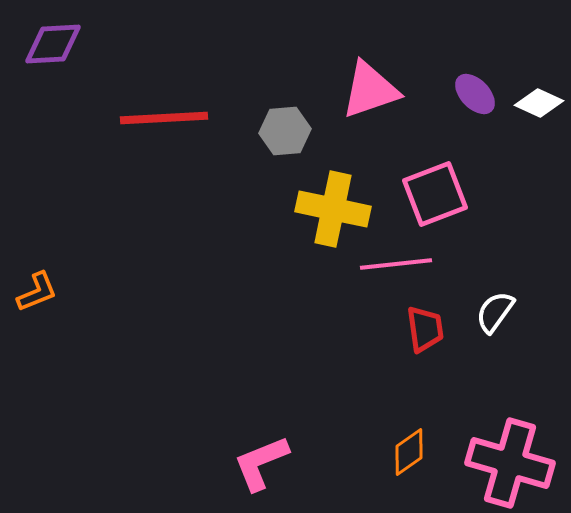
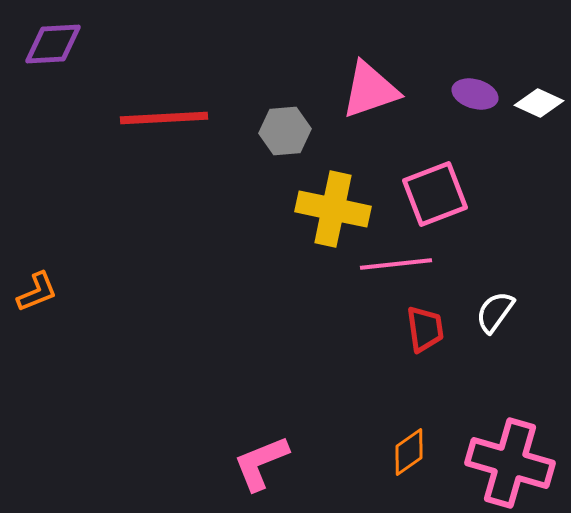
purple ellipse: rotated 30 degrees counterclockwise
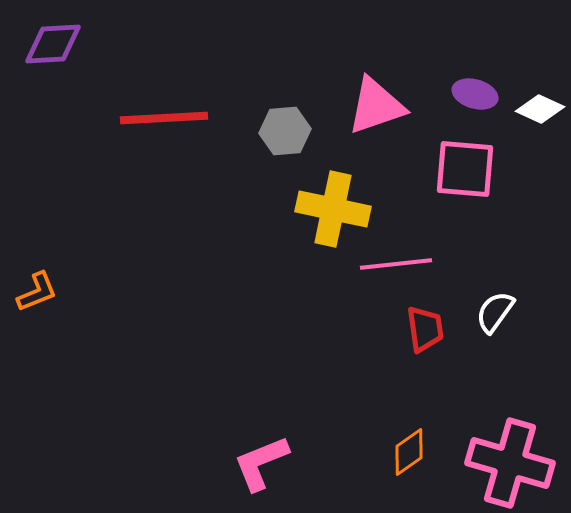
pink triangle: moved 6 px right, 16 px down
white diamond: moved 1 px right, 6 px down
pink square: moved 30 px right, 25 px up; rotated 26 degrees clockwise
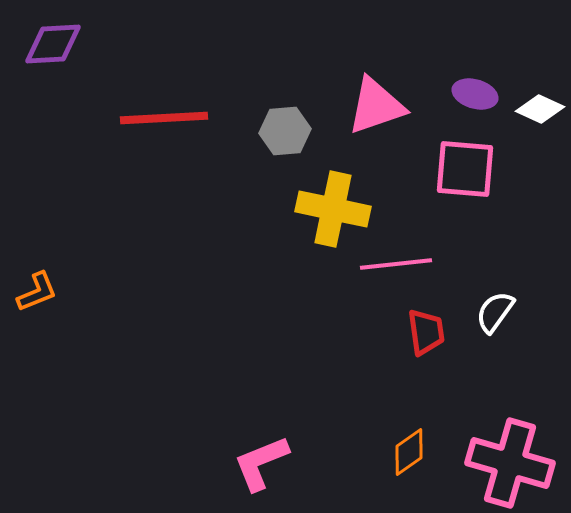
red trapezoid: moved 1 px right, 3 px down
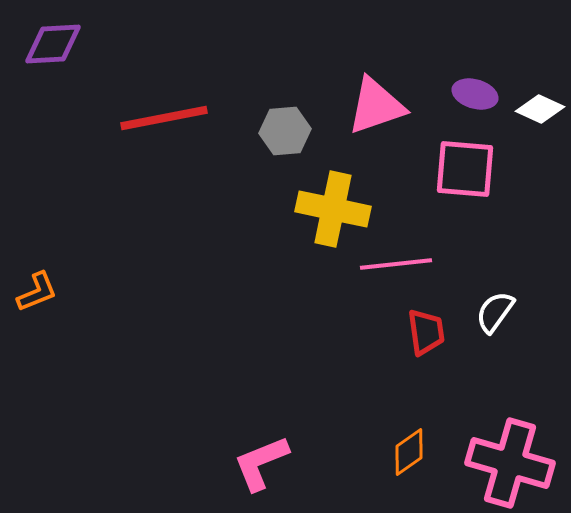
red line: rotated 8 degrees counterclockwise
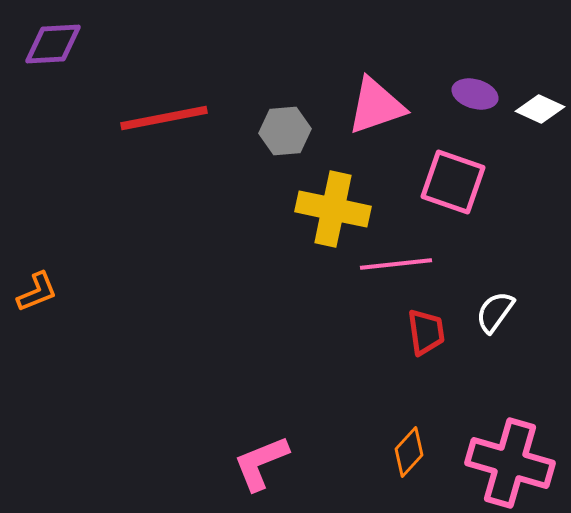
pink square: moved 12 px left, 13 px down; rotated 14 degrees clockwise
orange diamond: rotated 12 degrees counterclockwise
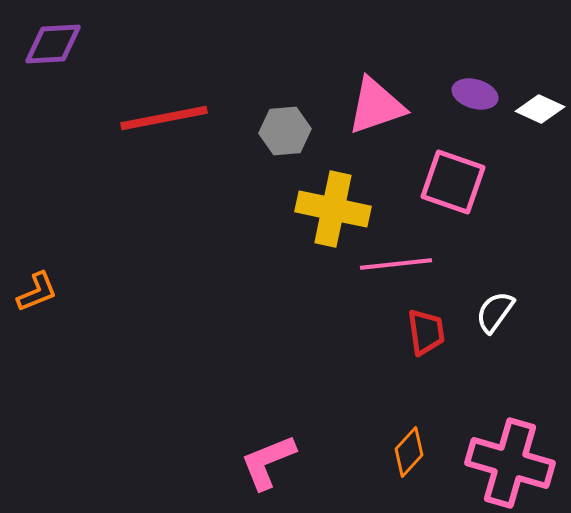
pink L-shape: moved 7 px right, 1 px up
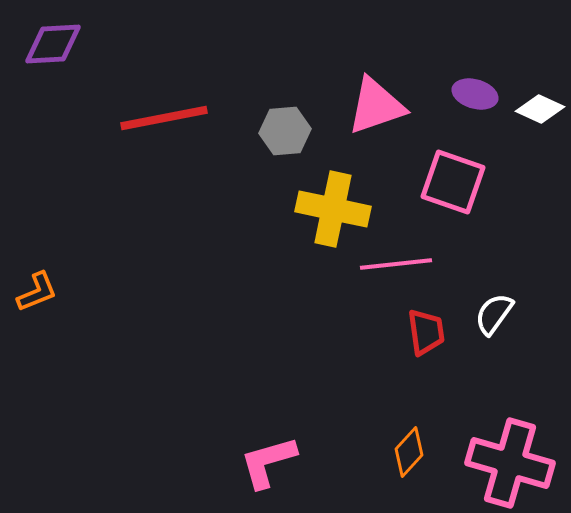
white semicircle: moved 1 px left, 2 px down
pink L-shape: rotated 6 degrees clockwise
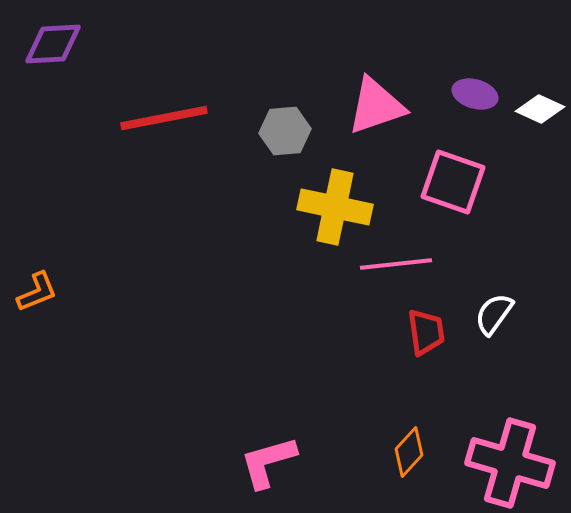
yellow cross: moved 2 px right, 2 px up
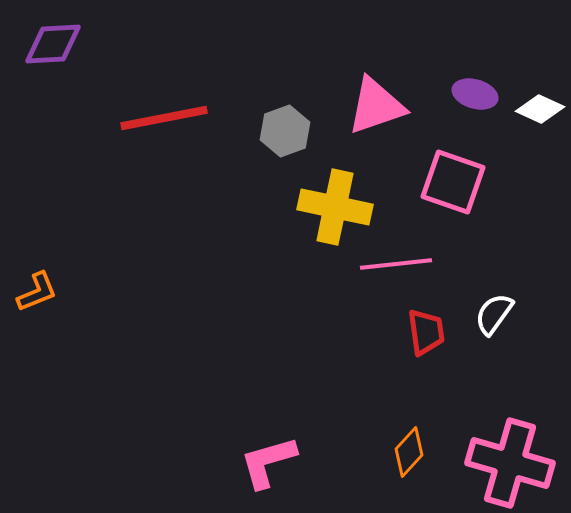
gray hexagon: rotated 15 degrees counterclockwise
